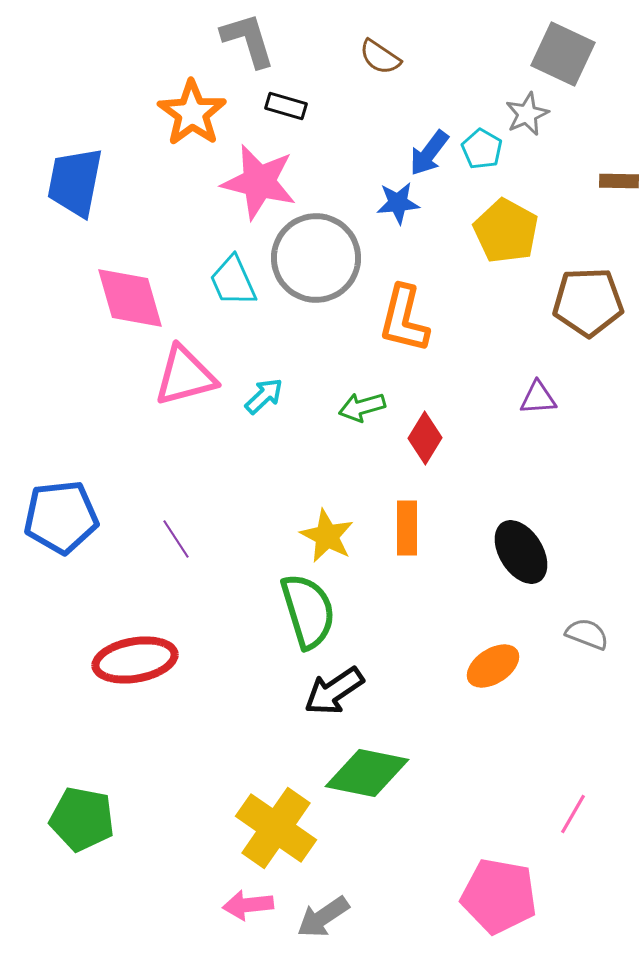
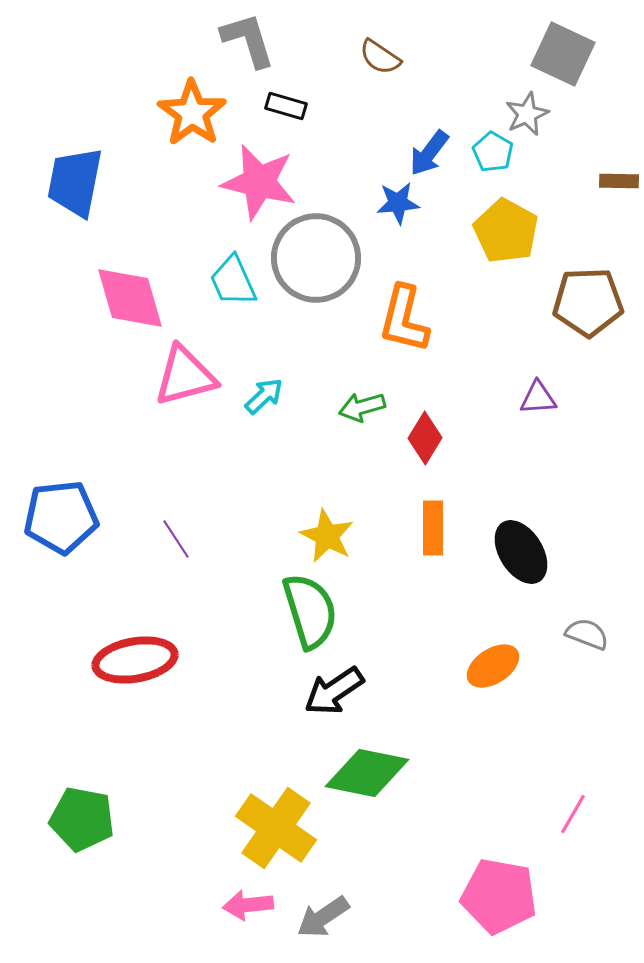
cyan pentagon: moved 11 px right, 3 px down
orange rectangle: moved 26 px right
green semicircle: moved 2 px right
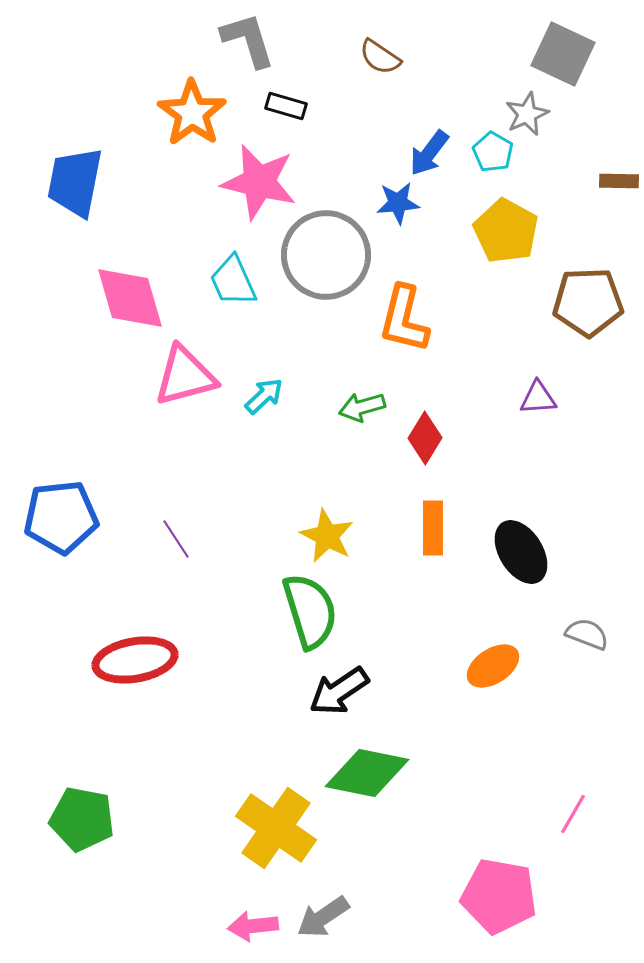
gray circle: moved 10 px right, 3 px up
black arrow: moved 5 px right
pink arrow: moved 5 px right, 21 px down
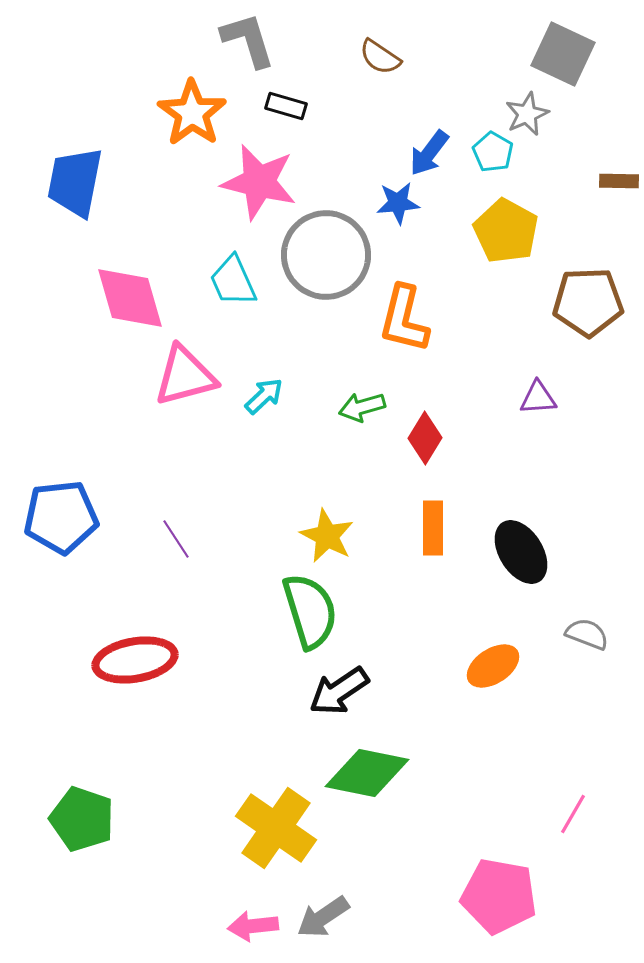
green pentagon: rotated 8 degrees clockwise
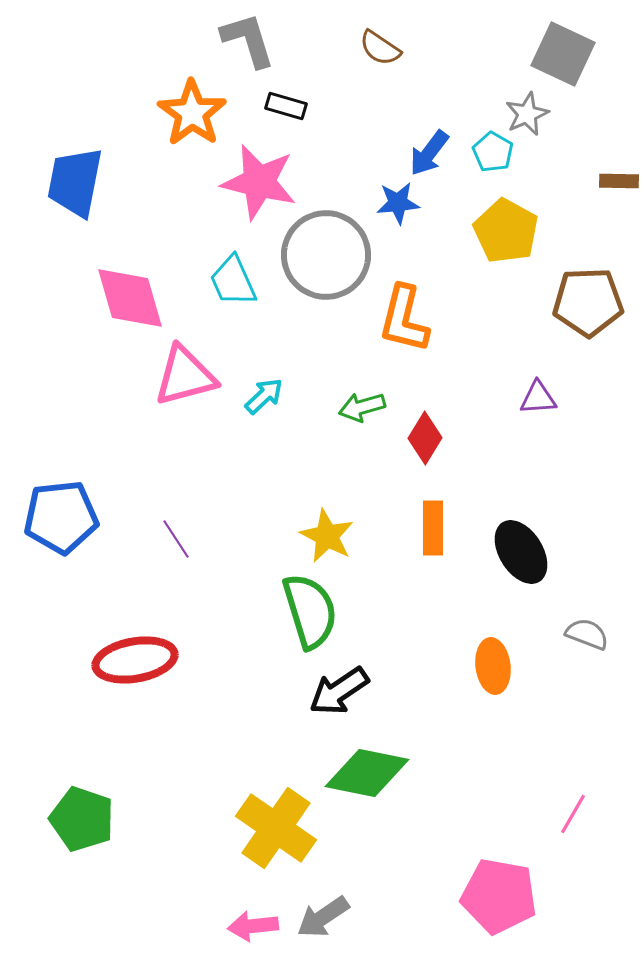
brown semicircle: moved 9 px up
orange ellipse: rotated 64 degrees counterclockwise
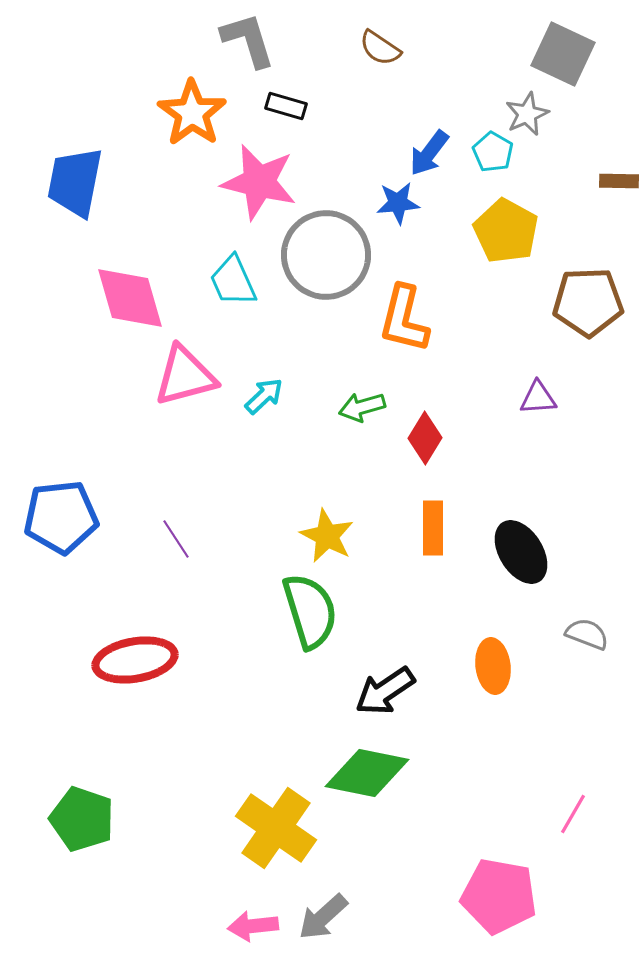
black arrow: moved 46 px right
gray arrow: rotated 8 degrees counterclockwise
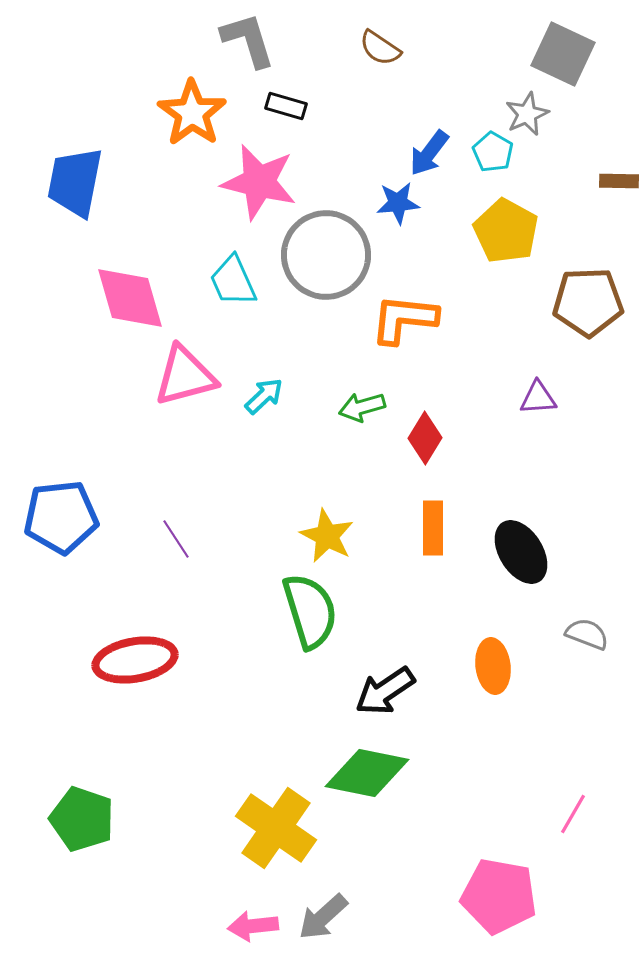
orange L-shape: rotated 82 degrees clockwise
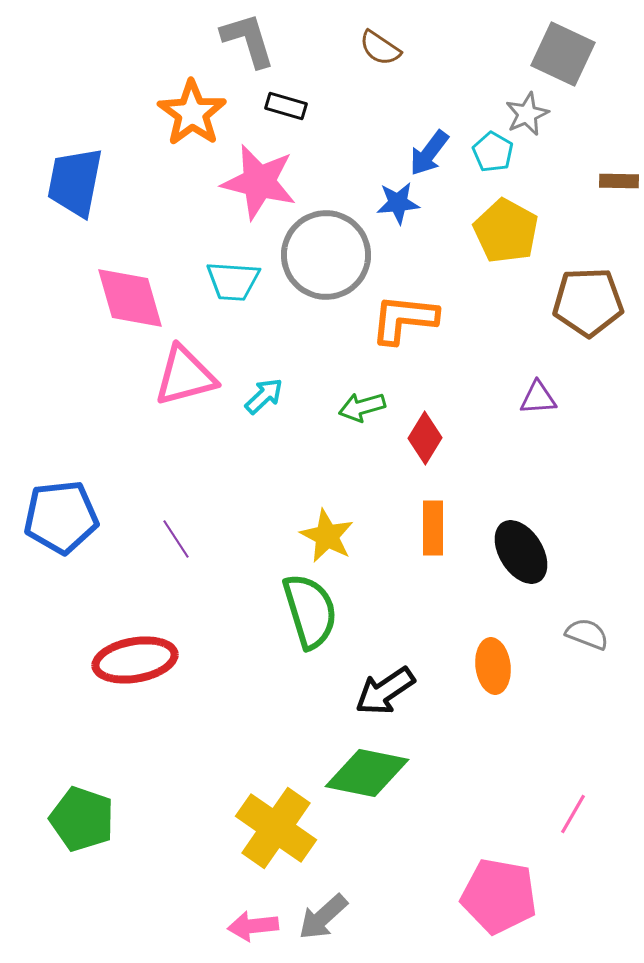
cyan trapezoid: rotated 62 degrees counterclockwise
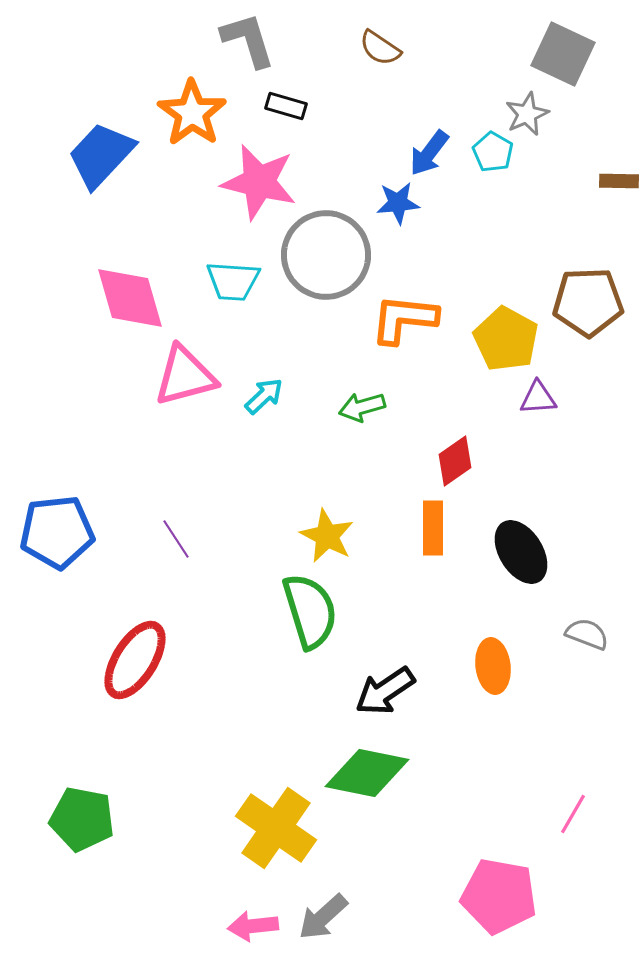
blue trapezoid: moved 26 px right, 27 px up; rotated 32 degrees clockwise
yellow pentagon: moved 108 px down
red diamond: moved 30 px right, 23 px down; rotated 24 degrees clockwise
blue pentagon: moved 4 px left, 15 px down
red ellipse: rotated 48 degrees counterclockwise
green pentagon: rotated 8 degrees counterclockwise
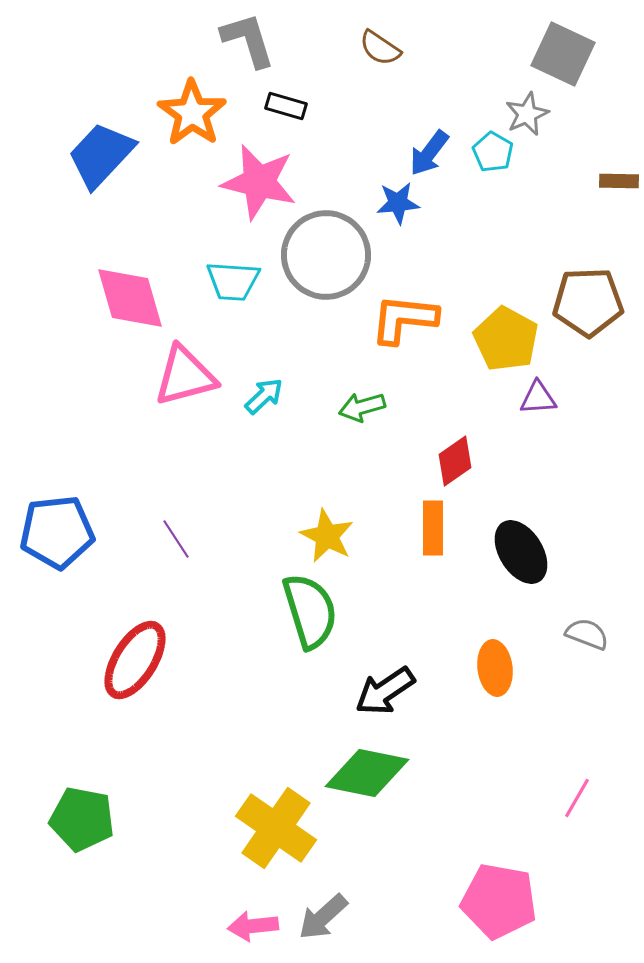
orange ellipse: moved 2 px right, 2 px down
pink line: moved 4 px right, 16 px up
pink pentagon: moved 5 px down
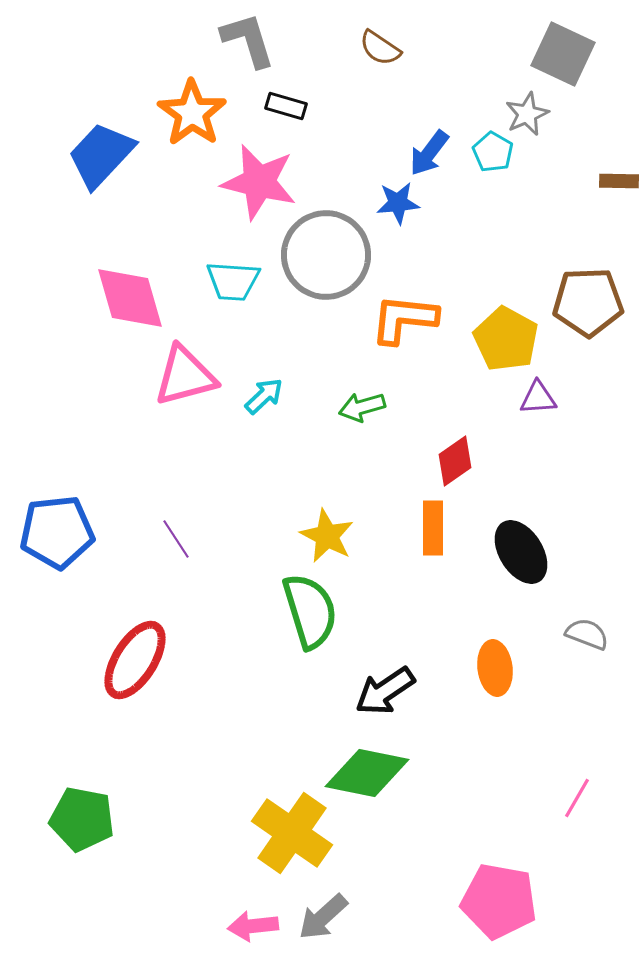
yellow cross: moved 16 px right, 5 px down
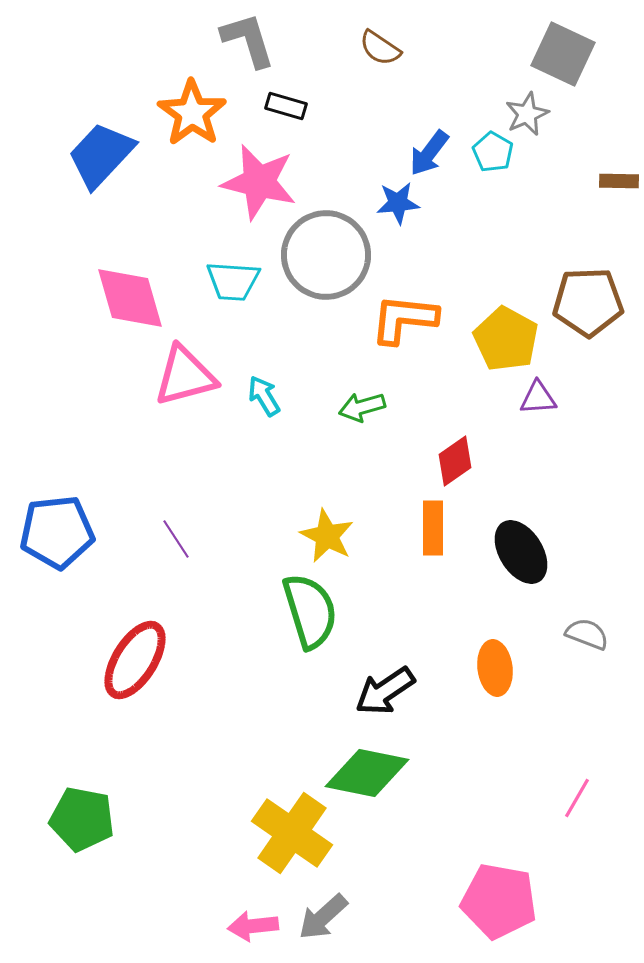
cyan arrow: rotated 78 degrees counterclockwise
